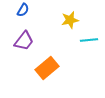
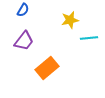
cyan line: moved 2 px up
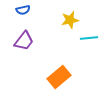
blue semicircle: rotated 48 degrees clockwise
orange rectangle: moved 12 px right, 9 px down
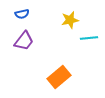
blue semicircle: moved 1 px left, 4 px down
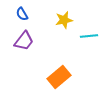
blue semicircle: rotated 72 degrees clockwise
yellow star: moved 6 px left
cyan line: moved 2 px up
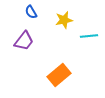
blue semicircle: moved 9 px right, 2 px up
orange rectangle: moved 2 px up
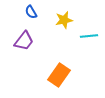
orange rectangle: rotated 15 degrees counterclockwise
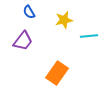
blue semicircle: moved 2 px left
purple trapezoid: moved 1 px left
orange rectangle: moved 2 px left, 2 px up
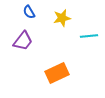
yellow star: moved 2 px left, 2 px up
orange rectangle: rotated 30 degrees clockwise
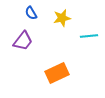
blue semicircle: moved 2 px right, 1 px down
